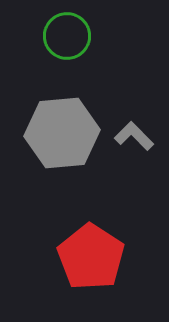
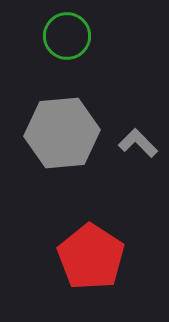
gray L-shape: moved 4 px right, 7 px down
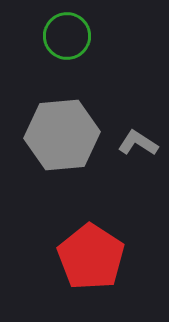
gray hexagon: moved 2 px down
gray L-shape: rotated 12 degrees counterclockwise
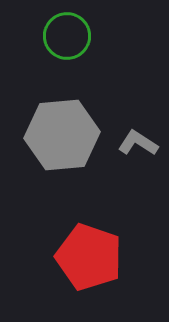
red pentagon: moved 2 px left; rotated 14 degrees counterclockwise
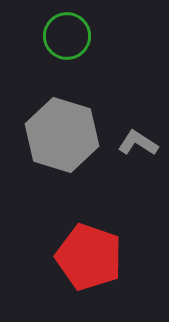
gray hexagon: rotated 22 degrees clockwise
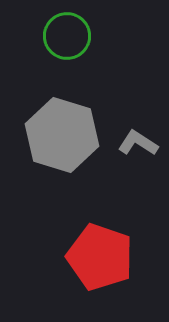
red pentagon: moved 11 px right
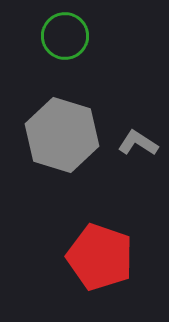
green circle: moved 2 px left
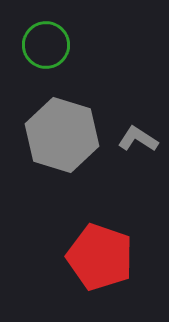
green circle: moved 19 px left, 9 px down
gray L-shape: moved 4 px up
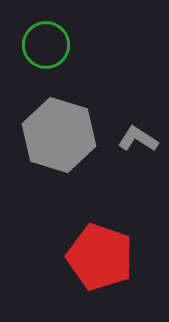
gray hexagon: moved 3 px left
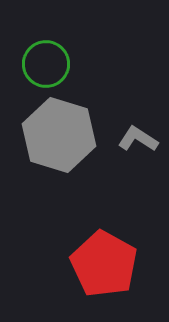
green circle: moved 19 px down
red pentagon: moved 4 px right, 7 px down; rotated 10 degrees clockwise
